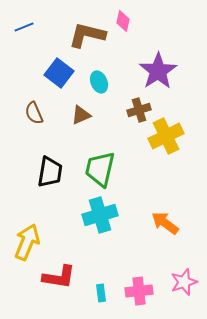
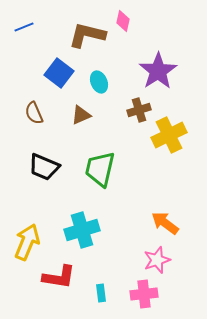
yellow cross: moved 3 px right, 1 px up
black trapezoid: moved 6 px left, 5 px up; rotated 104 degrees clockwise
cyan cross: moved 18 px left, 15 px down
pink star: moved 27 px left, 22 px up
pink cross: moved 5 px right, 3 px down
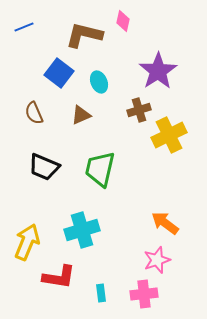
brown L-shape: moved 3 px left
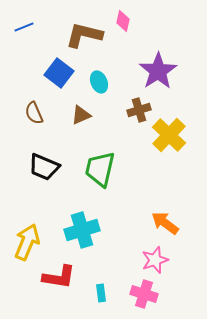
yellow cross: rotated 20 degrees counterclockwise
pink star: moved 2 px left
pink cross: rotated 24 degrees clockwise
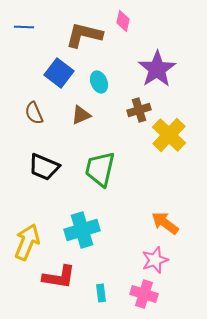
blue line: rotated 24 degrees clockwise
purple star: moved 1 px left, 2 px up
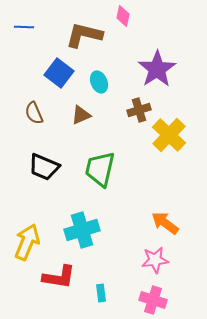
pink diamond: moved 5 px up
pink star: rotated 12 degrees clockwise
pink cross: moved 9 px right, 6 px down
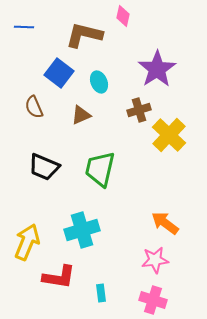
brown semicircle: moved 6 px up
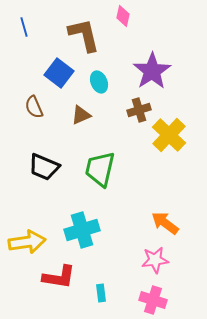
blue line: rotated 72 degrees clockwise
brown L-shape: rotated 63 degrees clockwise
purple star: moved 5 px left, 2 px down
yellow arrow: rotated 60 degrees clockwise
